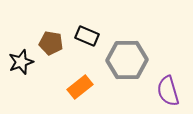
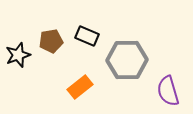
brown pentagon: moved 2 px up; rotated 20 degrees counterclockwise
black star: moved 3 px left, 7 px up
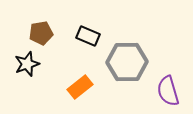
black rectangle: moved 1 px right
brown pentagon: moved 10 px left, 8 px up
black star: moved 9 px right, 9 px down
gray hexagon: moved 2 px down
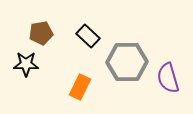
black rectangle: rotated 20 degrees clockwise
black star: moved 1 px left; rotated 20 degrees clockwise
orange rectangle: rotated 25 degrees counterclockwise
purple semicircle: moved 13 px up
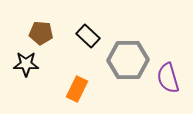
brown pentagon: rotated 15 degrees clockwise
gray hexagon: moved 1 px right, 2 px up
orange rectangle: moved 3 px left, 2 px down
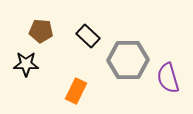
brown pentagon: moved 2 px up
orange rectangle: moved 1 px left, 2 px down
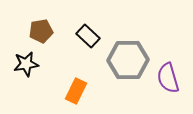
brown pentagon: rotated 15 degrees counterclockwise
black star: rotated 10 degrees counterclockwise
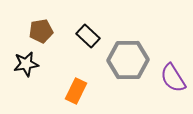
purple semicircle: moved 5 px right; rotated 16 degrees counterclockwise
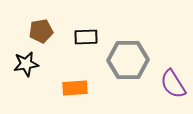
black rectangle: moved 2 px left, 1 px down; rotated 45 degrees counterclockwise
purple semicircle: moved 6 px down
orange rectangle: moved 1 px left, 3 px up; rotated 60 degrees clockwise
